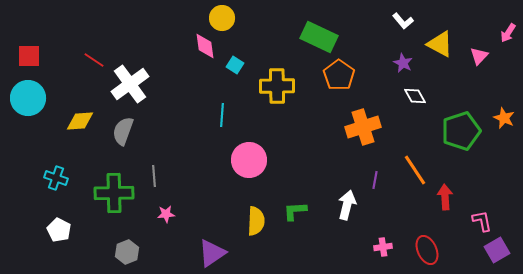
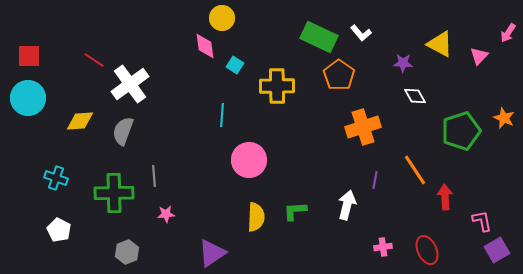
white L-shape: moved 42 px left, 12 px down
purple star: rotated 24 degrees counterclockwise
yellow semicircle: moved 4 px up
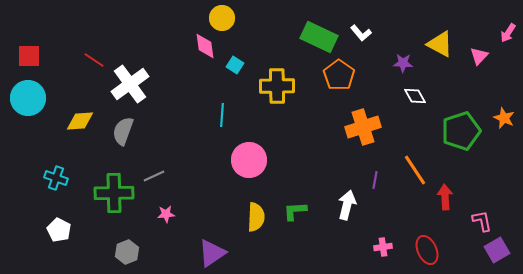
gray line: rotated 70 degrees clockwise
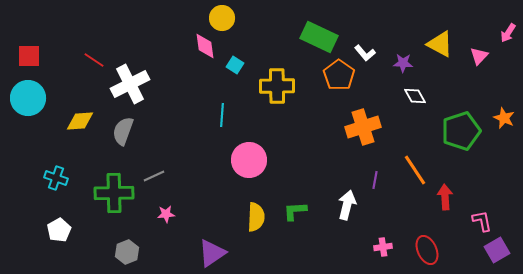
white L-shape: moved 4 px right, 20 px down
white cross: rotated 9 degrees clockwise
white pentagon: rotated 15 degrees clockwise
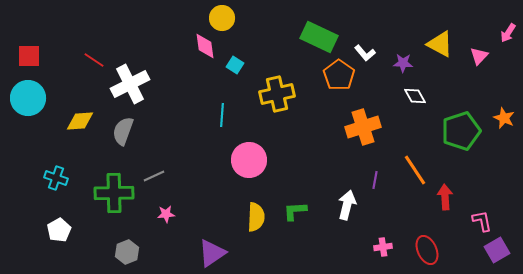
yellow cross: moved 8 px down; rotated 12 degrees counterclockwise
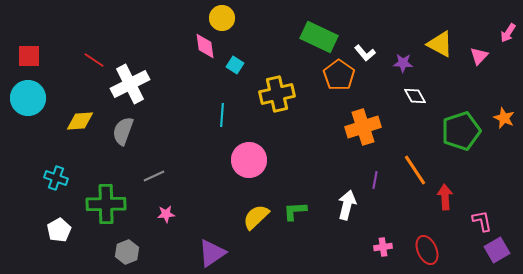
green cross: moved 8 px left, 11 px down
yellow semicircle: rotated 136 degrees counterclockwise
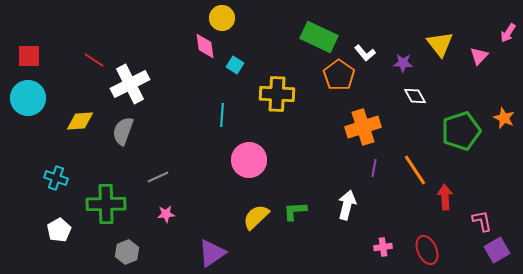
yellow triangle: rotated 24 degrees clockwise
yellow cross: rotated 16 degrees clockwise
gray line: moved 4 px right, 1 px down
purple line: moved 1 px left, 12 px up
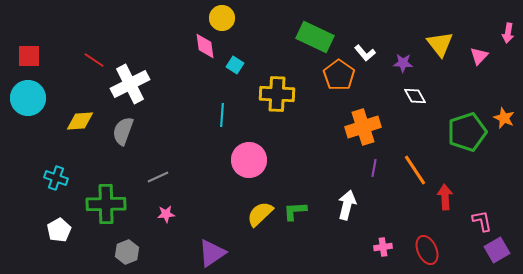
pink arrow: rotated 24 degrees counterclockwise
green rectangle: moved 4 px left
green pentagon: moved 6 px right, 1 px down
yellow semicircle: moved 4 px right, 3 px up
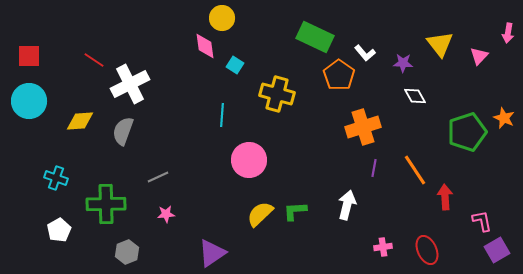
yellow cross: rotated 12 degrees clockwise
cyan circle: moved 1 px right, 3 px down
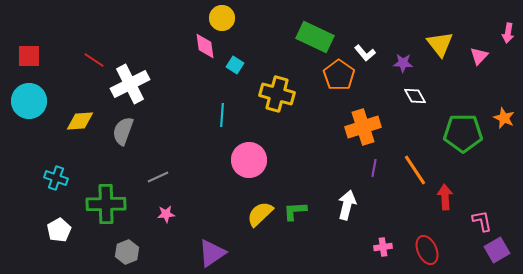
green pentagon: moved 4 px left, 1 px down; rotated 18 degrees clockwise
